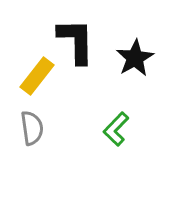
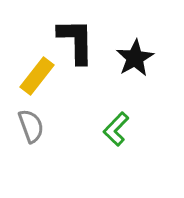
gray semicircle: moved 1 px left, 2 px up; rotated 12 degrees counterclockwise
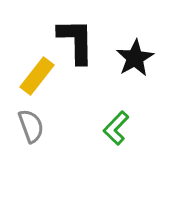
green L-shape: moved 1 px up
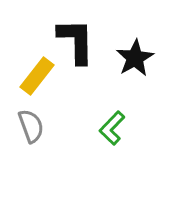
green L-shape: moved 4 px left
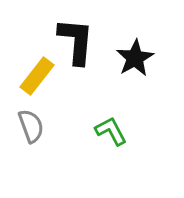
black L-shape: rotated 6 degrees clockwise
green L-shape: moved 1 px left, 3 px down; rotated 108 degrees clockwise
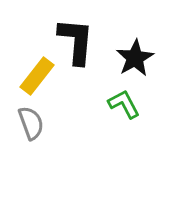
gray semicircle: moved 3 px up
green L-shape: moved 13 px right, 27 px up
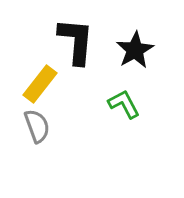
black star: moved 8 px up
yellow rectangle: moved 3 px right, 8 px down
gray semicircle: moved 6 px right, 3 px down
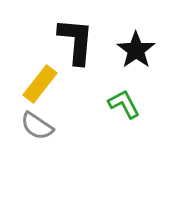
black star: moved 1 px right; rotated 6 degrees counterclockwise
gray semicircle: rotated 144 degrees clockwise
